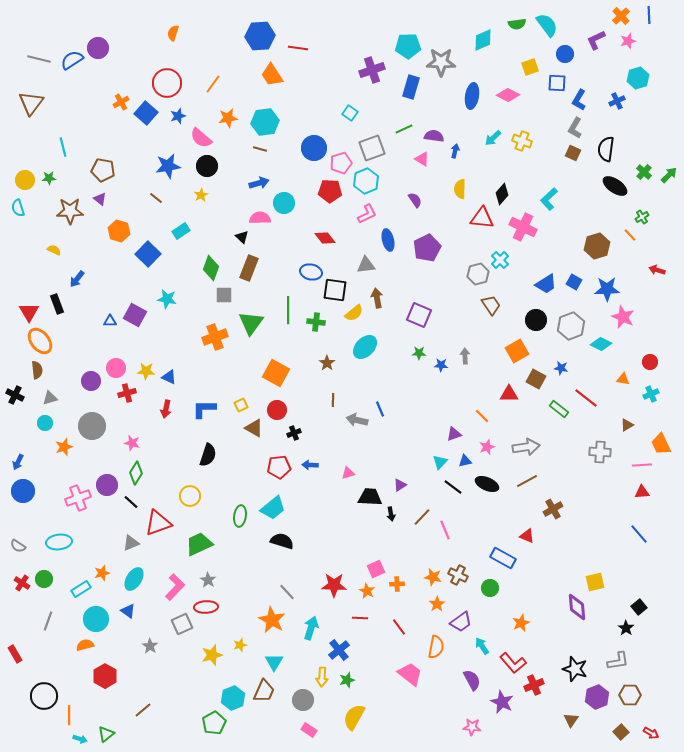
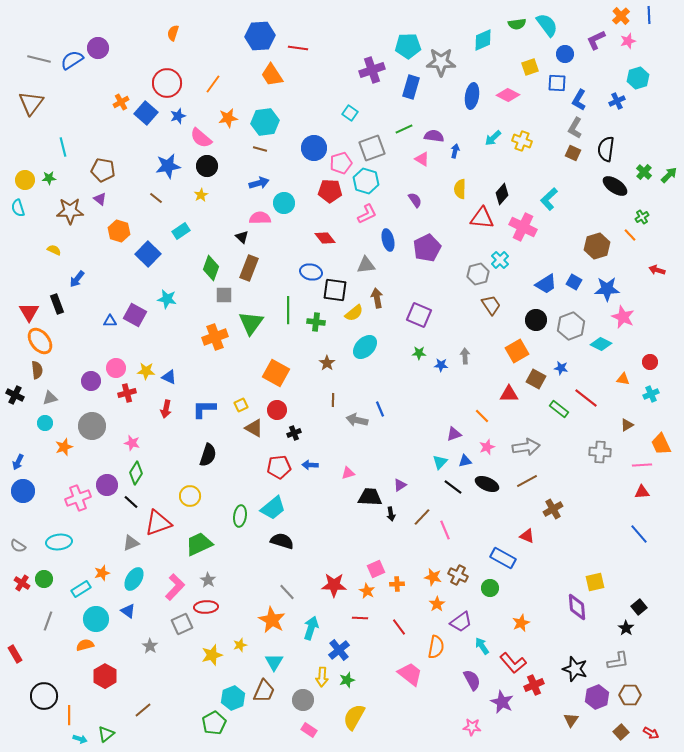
cyan hexagon at (366, 181): rotated 20 degrees counterclockwise
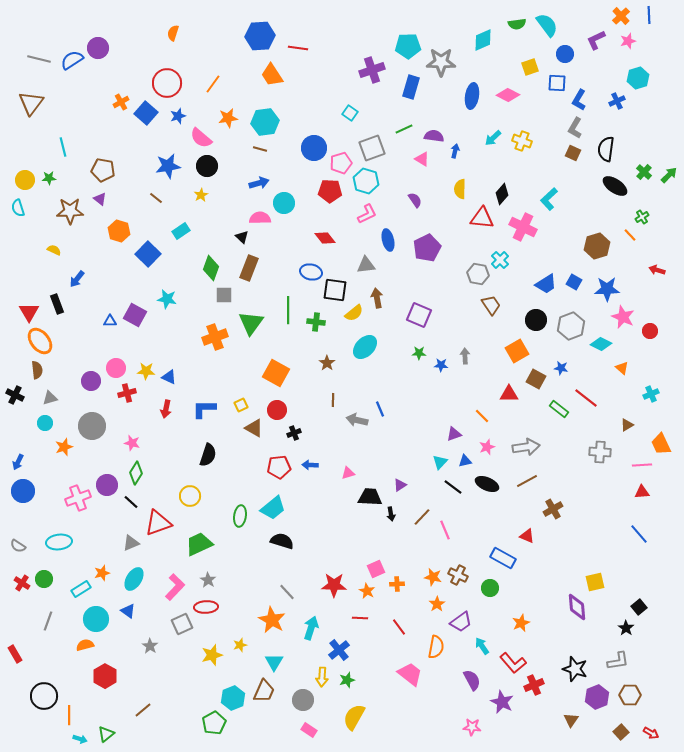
gray hexagon at (478, 274): rotated 25 degrees clockwise
red circle at (650, 362): moved 31 px up
orange triangle at (623, 379): moved 1 px left, 11 px up; rotated 32 degrees clockwise
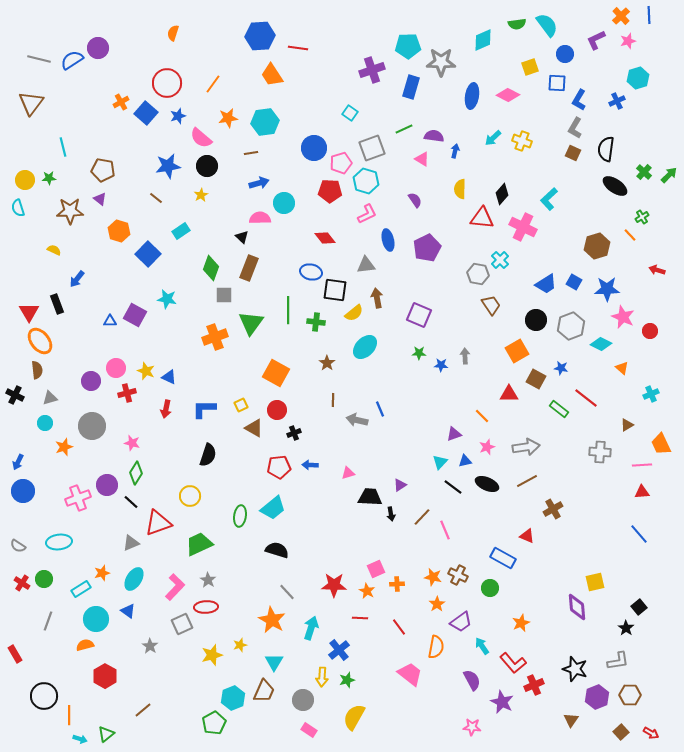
brown line at (260, 149): moved 9 px left, 4 px down; rotated 24 degrees counterclockwise
yellow star at (146, 371): rotated 18 degrees clockwise
black semicircle at (282, 541): moved 5 px left, 9 px down
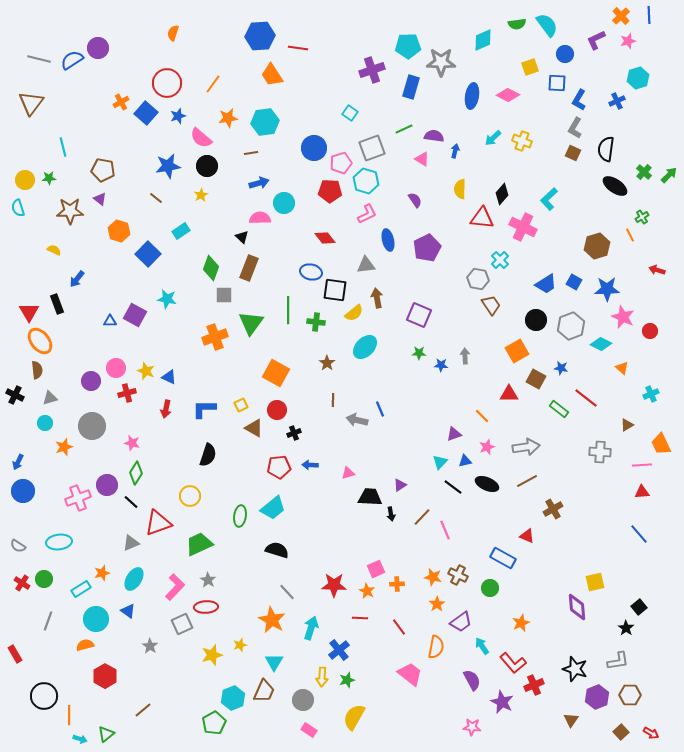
orange line at (630, 235): rotated 16 degrees clockwise
gray hexagon at (478, 274): moved 5 px down
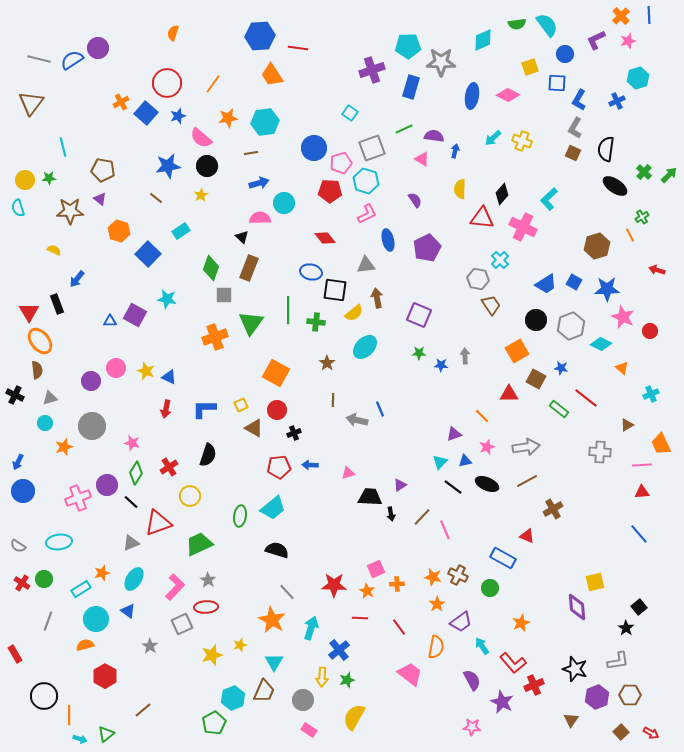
red cross at (127, 393): moved 42 px right, 74 px down; rotated 18 degrees counterclockwise
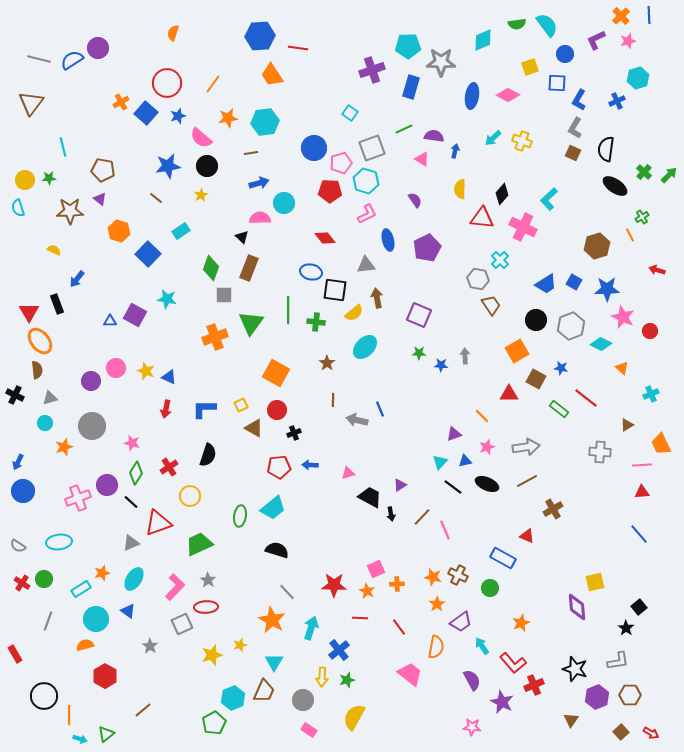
black trapezoid at (370, 497): rotated 25 degrees clockwise
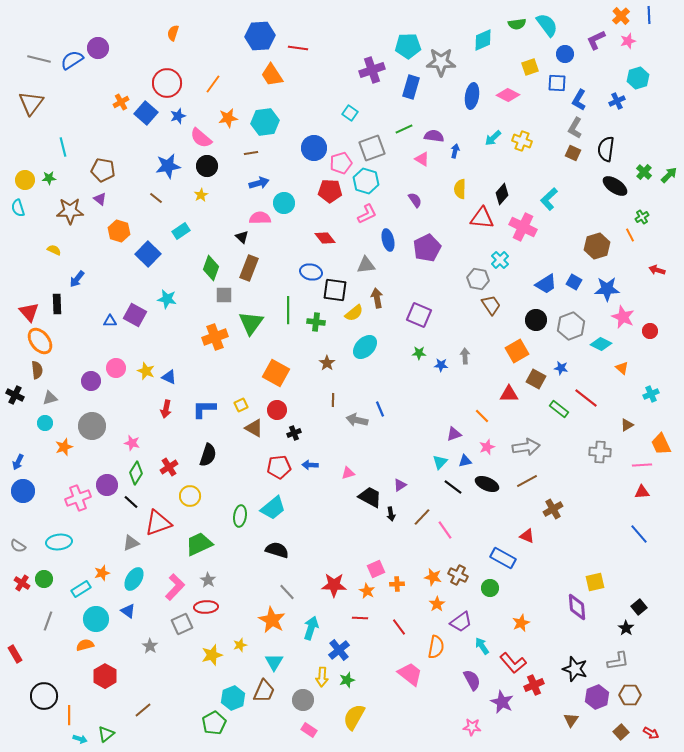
black rectangle at (57, 304): rotated 18 degrees clockwise
red triangle at (29, 312): rotated 10 degrees counterclockwise
pink line at (445, 530): rotated 12 degrees counterclockwise
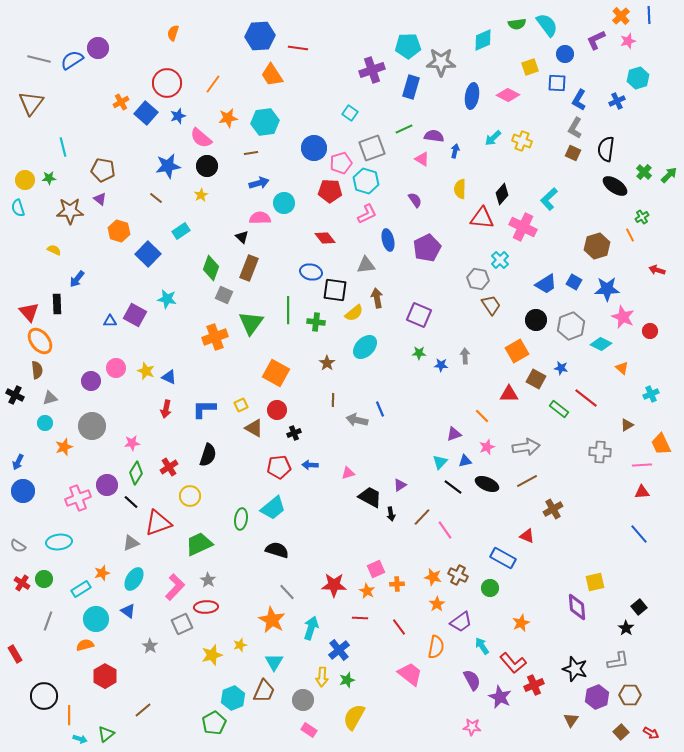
gray square at (224, 295): rotated 24 degrees clockwise
pink star at (132, 443): rotated 21 degrees counterclockwise
green ellipse at (240, 516): moved 1 px right, 3 px down
purple star at (502, 702): moved 2 px left, 5 px up
